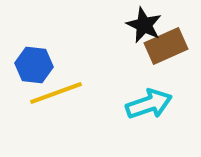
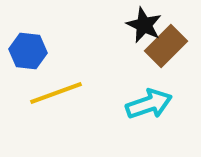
brown rectangle: rotated 21 degrees counterclockwise
blue hexagon: moved 6 px left, 14 px up
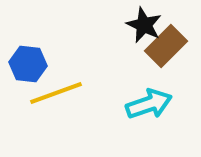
blue hexagon: moved 13 px down
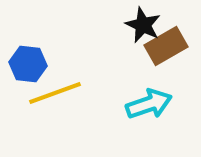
black star: moved 1 px left
brown rectangle: rotated 15 degrees clockwise
yellow line: moved 1 px left
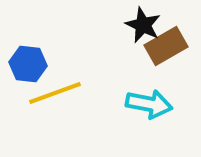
cyan arrow: rotated 30 degrees clockwise
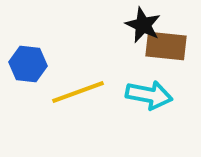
brown rectangle: rotated 36 degrees clockwise
yellow line: moved 23 px right, 1 px up
cyan arrow: moved 9 px up
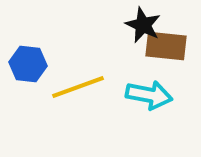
yellow line: moved 5 px up
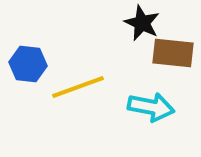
black star: moved 1 px left, 2 px up
brown rectangle: moved 7 px right, 7 px down
cyan arrow: moved 2 px right, 12 px down
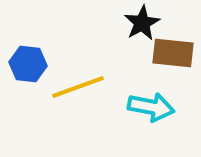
black star: rotated 18 degrees clockwise
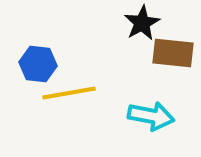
blue hexagon: moved 10 px right
yellow line: moved 9 px left, 6 px down; rotated 10 degrees clockwise
cyan arrow: moved 9 px down
